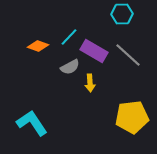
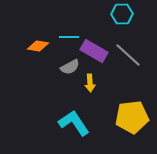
cyan line: rotated 48 degrees clockwise
orange diamond: rotated 10 degrees counterclockwise
cyan L-shape: moved 42 px right
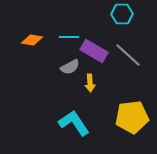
orange diamond: moved 6 px left, 6 px up
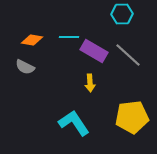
gray semicircle: moved 45 px left; rotated 54 degrees clockwise
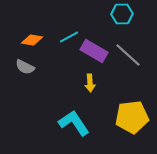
cyan line: rotated 30 degrees counterclockwise
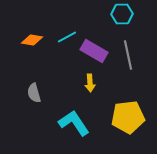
cyan line: moved 2 px left
gray line: rotated 36 degrees clockwise
gray semicircle: moved 9 px right, 26 px down; rotated 48 degrees clockwise
yellow pentagon: moved 4 px left
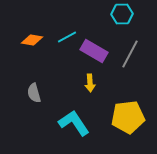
gray line: moved 2 px right, 1 px up; rotated 40 degrees clockwise
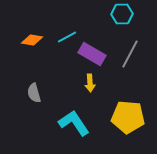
purple rectangle: moved 2 px left, 3 px down
yellow pentagon: rotated 12 degrees clockwise
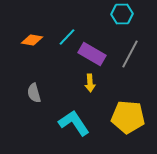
cyan line: rotated 18 degrees counterclockwise
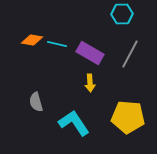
cyan line: moved 10 px left, 7 px down; rotated 60 degrees clockwise
purple rectangle: moved 2 px left, 1 px up
gray semicircle: moved 2 px right, 9 px down
